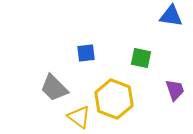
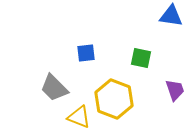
yellow triangle: rotated 15 degrees counterclockwise
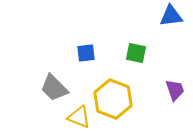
blue triangle: rotated 15 degrees counterclockwise
green square: moved 5 px left, 5 px up
yellow hexagon: moved 1 px left
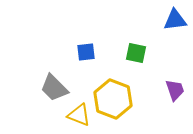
blue triangle: moved 4 px right, 4 px down
blue square: moved 1 px up
yellow triangle: moved 2 px up
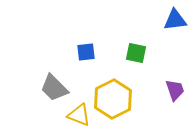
yellow hexagon: rotated 12 degrees clockwise
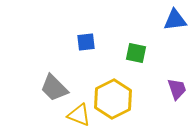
blue square: moved 10 px up
purple trapezoid: moved 2 px right, 1 px up
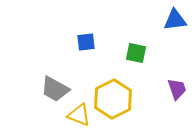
gray trapezoid: moved 1 px right, 1 px down; rotated 16 degrees counterclockwise
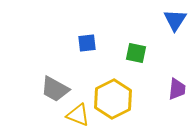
blue triangle: rotated 50 degrees counterclockwise
blue square: moved 1 px right, 1 px down
purple trapezoid: rotated 25 degrees clockwise
yellow triangle: moved 1 px left
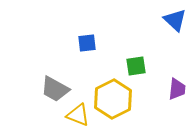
blue triangle: rotated 20 degrees counterclockwise
green square: moved 13 px down; rotated 20 degrees counterclockwise
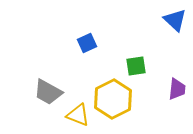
blue square: rotated 18 degrees counterclockwise
gray trapezoid: moved 7 px left, 3 px down
